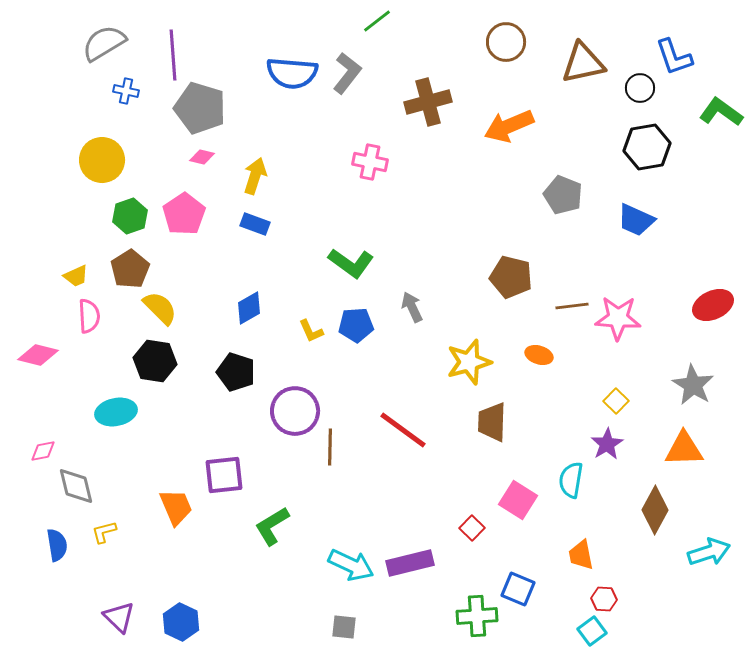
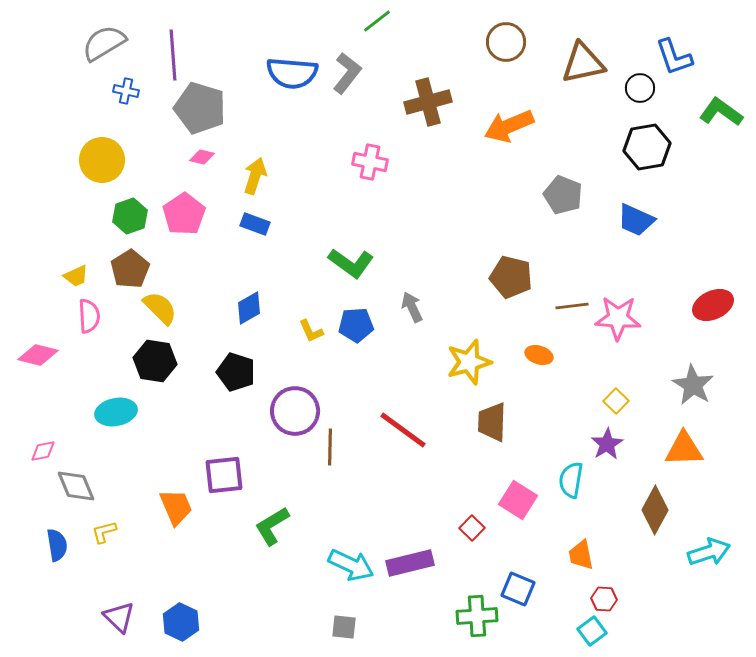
gray diamond at (76, 486): rotated 9 degrees counterclockwise
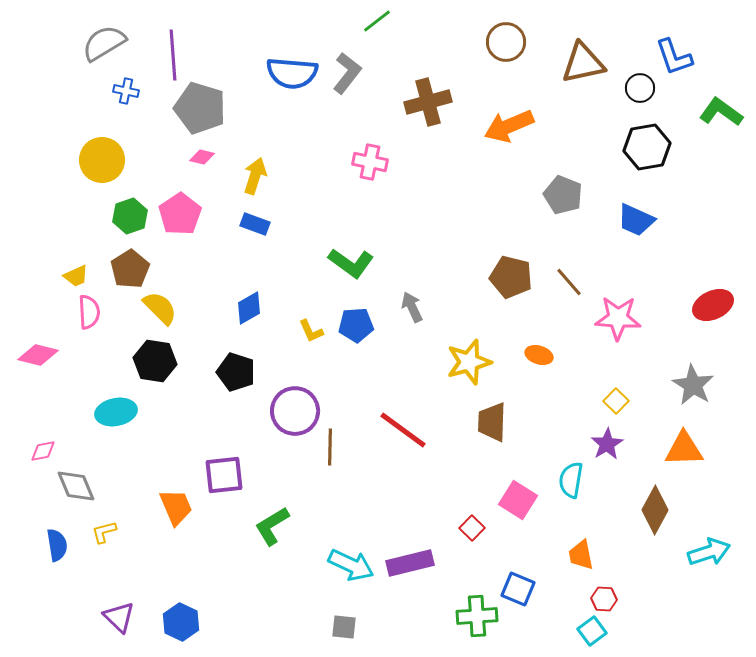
pink pentagon at (184, 214): moved 4 px left
brown line at (572, 306): moved 3 px left, 24 px up; rotated 56 degrees clockwise
pink semicircle at (89, 316): moved 4 px up
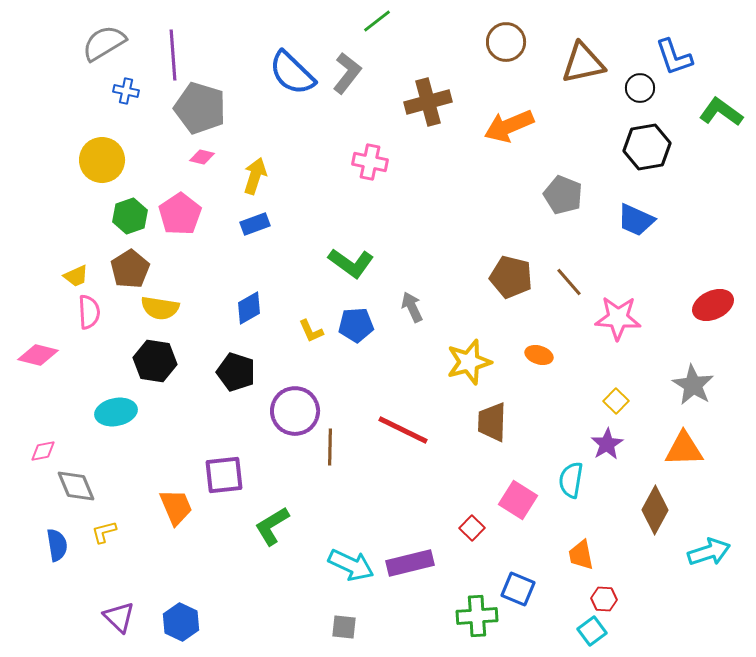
blue semicircle at (292, 73): rotated 39 degrees clockwise
blue rectangle at (255, 224): rotated 40 degrees counterclockwise
yellow semicircle at (160, 308): rotated 144 degrees clockwise
red line at (403, 430): rotated 10 degrees counterclockwise
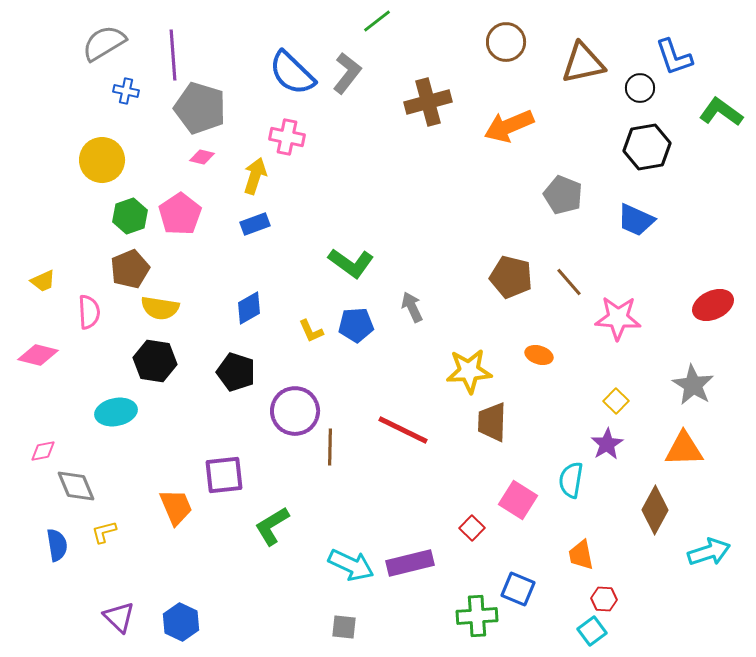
pink cross at (370, 162): moved 83 px left, 25 px up
brown pentagon at (130, 269): rotated 9 degrees clockwise
yellow trapezoid at (76, 276): moved 33 px left, 5 px down
yellow star at (469, 362): moved 9 px down; rotated 12 degrees clockwise
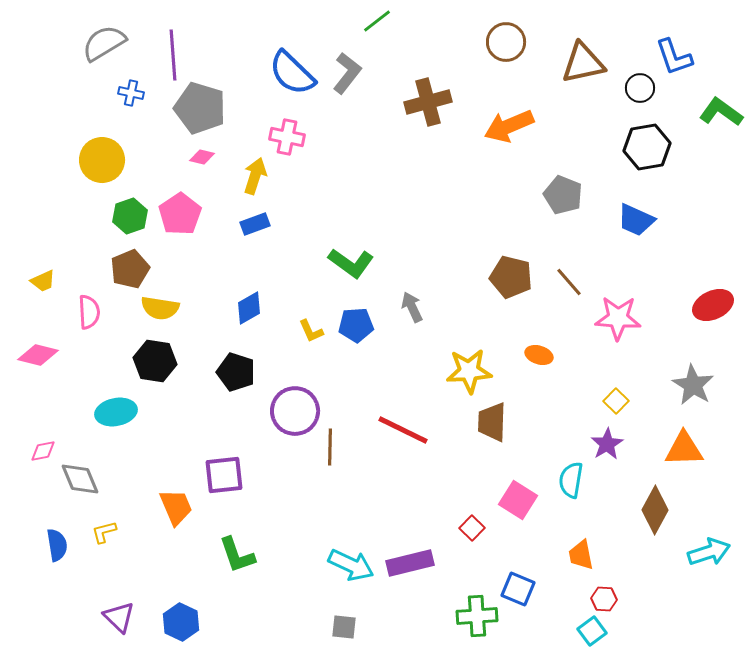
blue cross at (126, 91): moved 5 px right, 2 px down
gray diamond at (76, 486): moved 4 px right, 7 px up
green L-shape at (272, 526): moved 35 px left, 29 px down; rotated 78 degrees counterclockwise
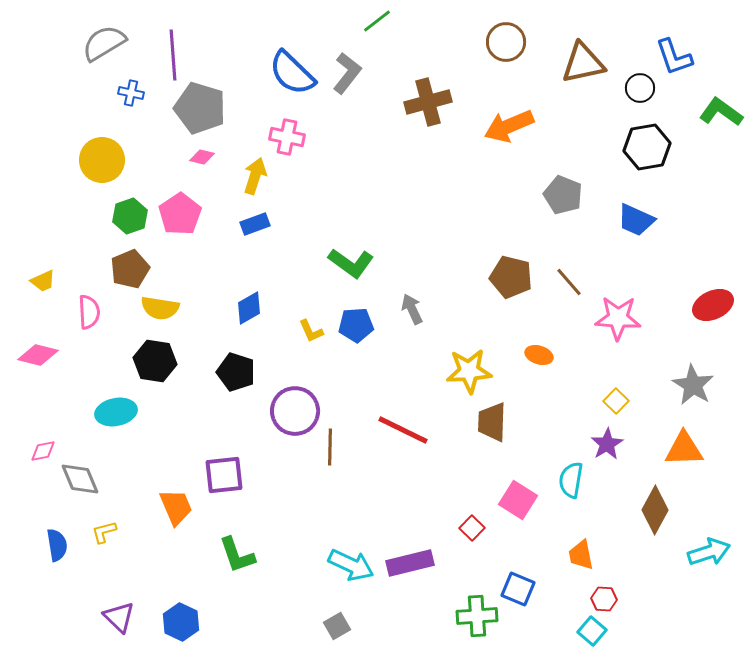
gray arrow at (412, 307): moved 2 px down
gray square at (344, 627): moved 7 px left, 1 px up; rotated 36 degrees counterclockwise
cyan square at (592, 631): rotated 12 degrees counterclockwise
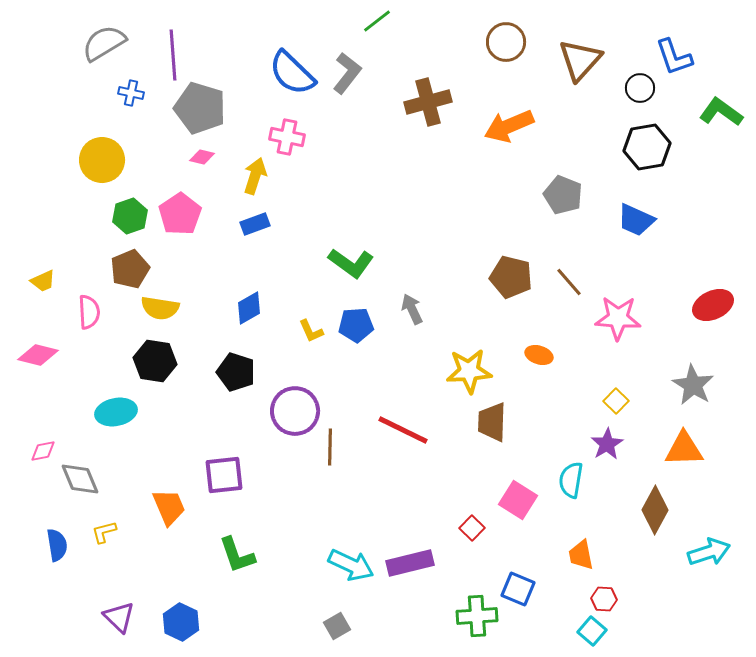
brown triangle at (583, 63): moved 3 px left, 3 px up; rotated 36 degrees counterclockwise
orange trapezoid at (176, 507): moved 7 px left
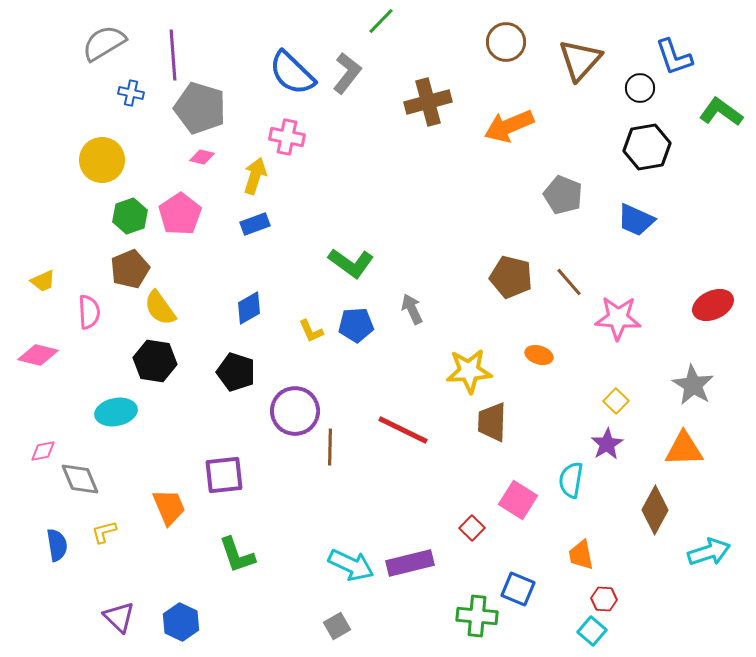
green line at (377, 21): moved 4 px right; rotated 8 degrees counterclockwise
yellow semicircle at (160, 308): rotated 45 degrees clockwise
green cross at (477, 616): rotated 9 degrees clockwise
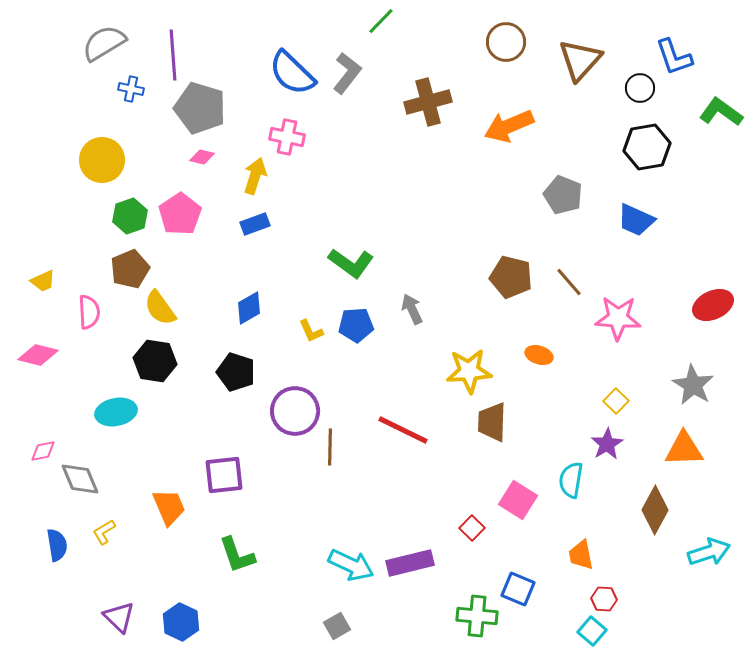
blue cross at (131, 93): moved 4 px up
yellow L-shape at (104, 532): rotated 16 degrees counterclockwise
